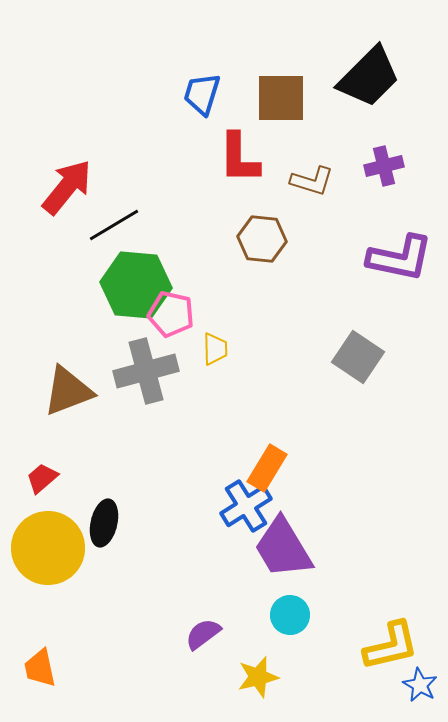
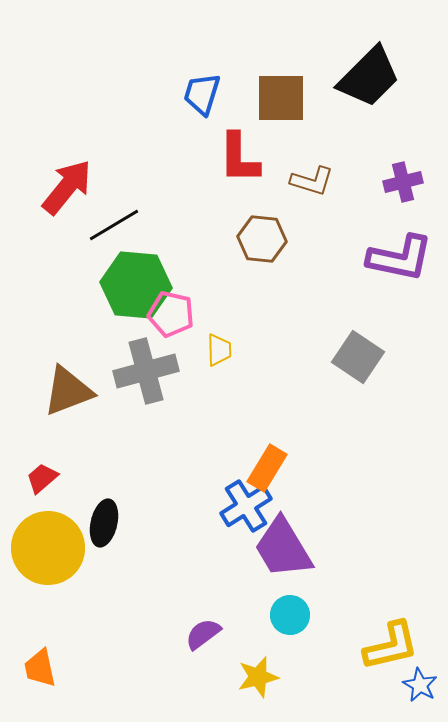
purple cross: moved 19 px right, 16 px down
yellow trapezoid: moved 4 px right, 1 px down
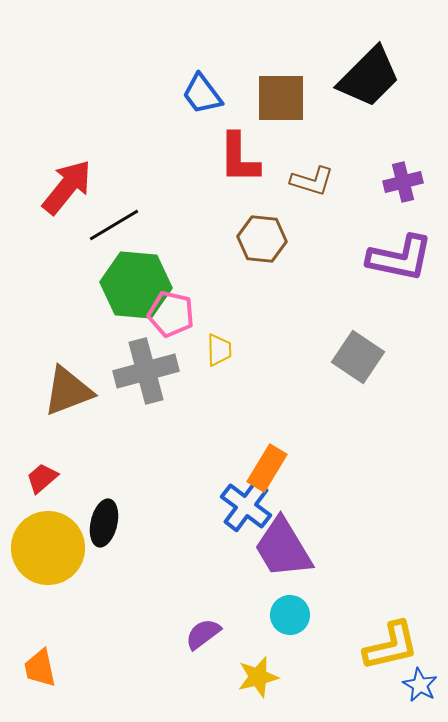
blue trapezoid: rotated 54 degrees counterclockwise
blue cross: rotated 21 degrees counterclockwise
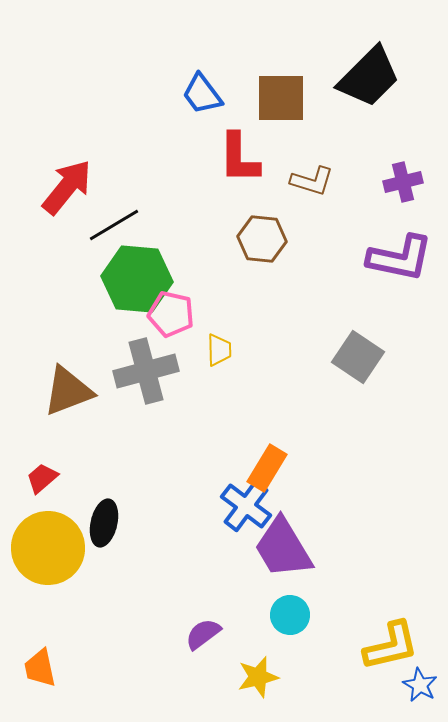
green hexagon: moved 1 px right, 6 px up
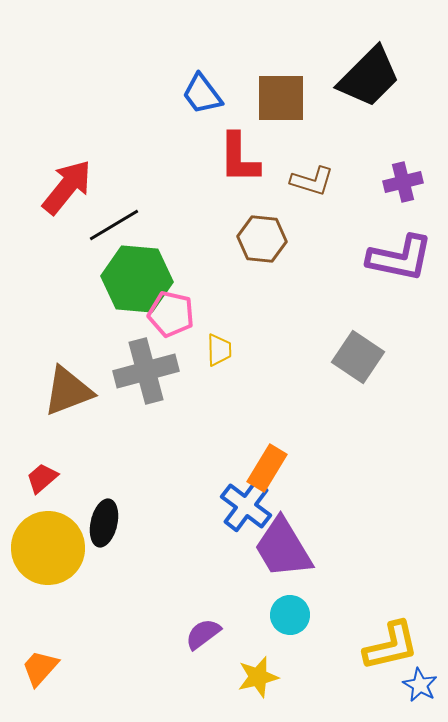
orange trapezoid: rotated 54 degrees clockwise
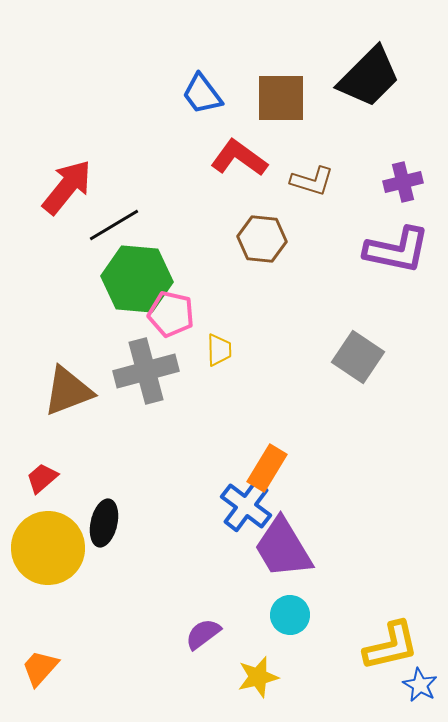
red L-shape: rotated 126 degrees clockwise
purple L-shape: moved 3 px left, 8 px up
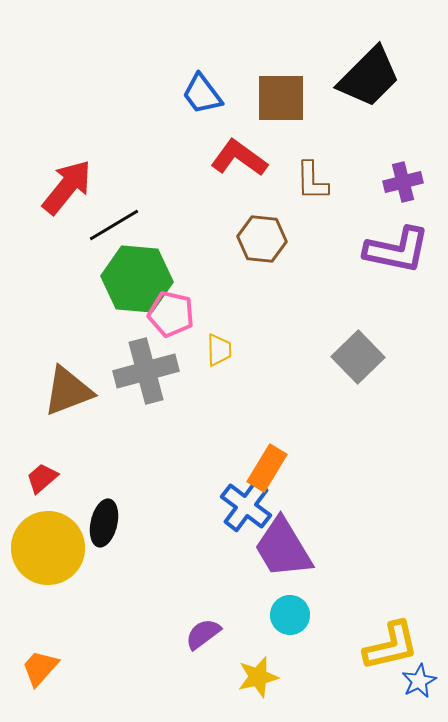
brown L-shape: rotated 72 degrees clockwise
gray square: rotated 12 degrees clockwise
blue star: moved 1 px left, 4 px up; rotated 16 degrees clockwise
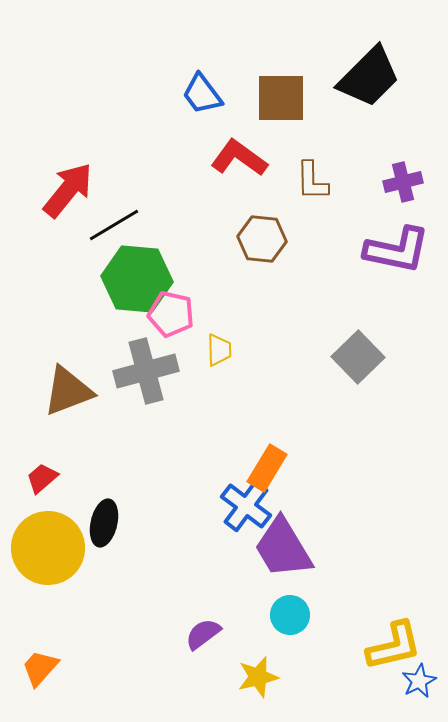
red arrow: moved 1 px right, 3 px down
yellow L-shape: moved 3 px right
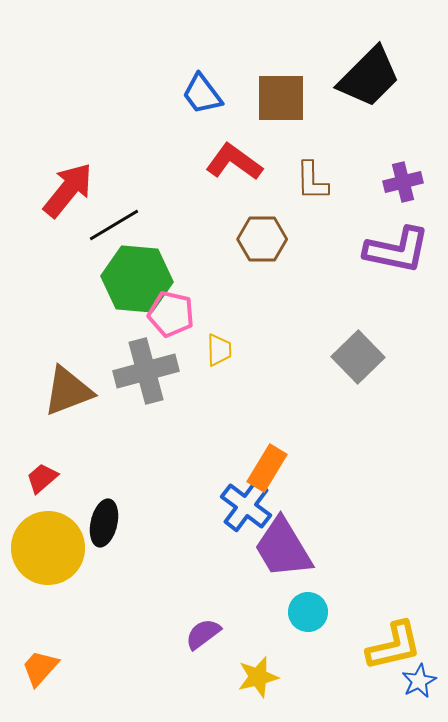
red L-shape: moved 5 px left, 4 px down
brown hexagon: rotated 6 degrees counterclockwise
cyan circle: moved 18 px right, 3 px up
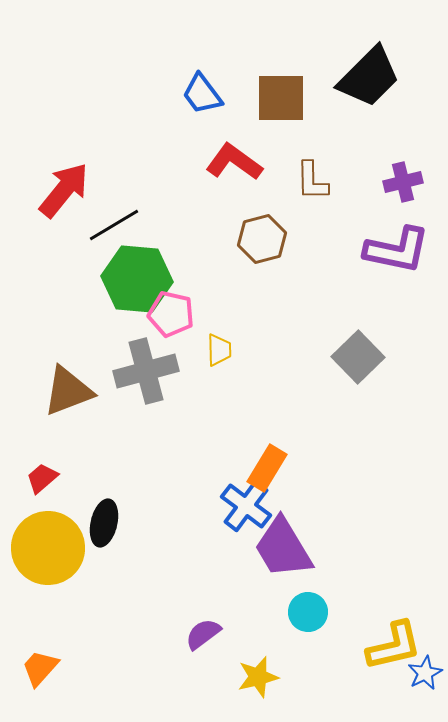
red arrow: moved 4 px left
brown hexagon: rotated 15 degrees counterclockwise
blue star: moved 6 px right, 8 px up
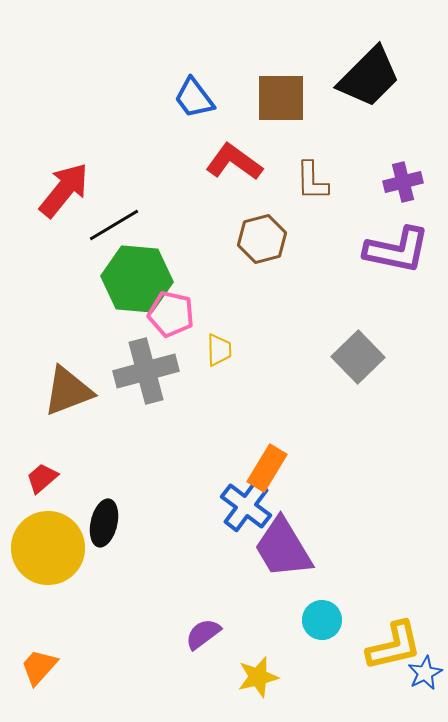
blue trapezoid: moved 8 px left, 4 px down
cyan circle: moved 14 px right, 8 px down
orange trapezoid: moved 1 px left, 1 px up
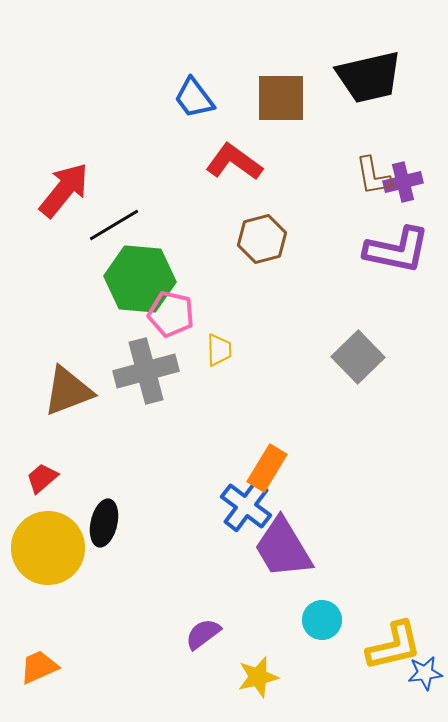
black trapezoid: rotated 32 degrees clockwise
brown L-shape: moved 61 px right, 5 px up; rotated 9 degrees counterclockwise
green hexagon: moved 3 px right
orange trapezoid: rotated 24 degrees clockwise
blue star: rotated 20 degrees clockwise
